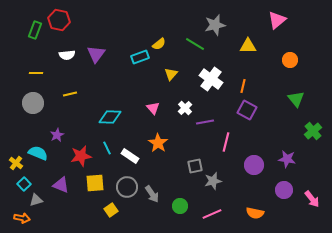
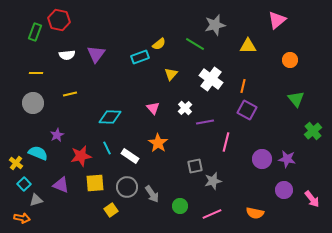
green rectangle at (35, 30): moved 2 px down
purple circle at (254, 165): moved 8 px right, 6 px up
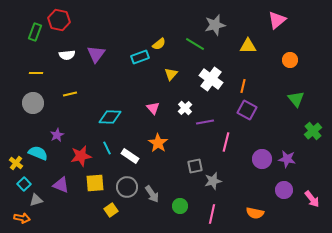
pink line at (212, 214): rotated 54 degrees counterclockwise
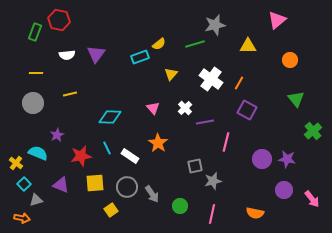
green line at (195, 44): rotated 48 degrees counterclockwise
orange line at (243, 86): moved 4 px left, 3 px up; rotated 16 degrees clockwise
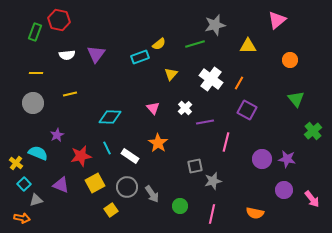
yellow square at (95, 183): rotated 24 degrees counterclockwise
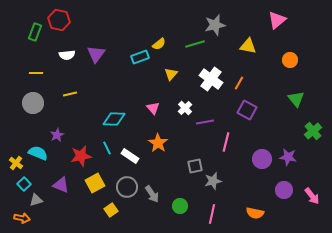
yellow triangle at (248, 46): rotated 12 degrees clockwise
cyan diamond at (110, 117): moved 4 px right, 2 px down
purple star at (287, 159): moved 1 px right, 2 px up
pink arrow at (312, 199): moved 3 px up
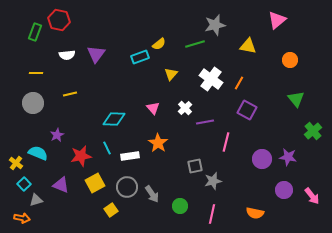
white rectangle at (130, 156): rotated 42 degrees counterclockwise
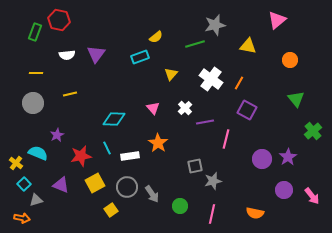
yellow semicircle at (159, 44): moved 3 px left, 7 px up
pink line at (226, 142): moved 3 px up
purple star at (288, 157): rotated 30 degrees clockwise
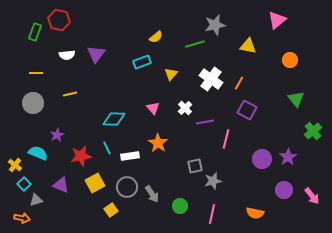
cyan rectangle at (140, 57): moved 2 px right, 5 px down
yellow cross at (16, 163): moved 1 px left, 2 px down
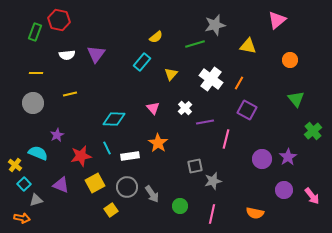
cyan rectangle at (142, 62): rotated 30 degrees counterclockwise
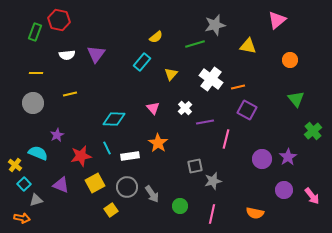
orange line at (239, 83): moved 1 px left, 4 px down; rotated 48 degrees clockwise
